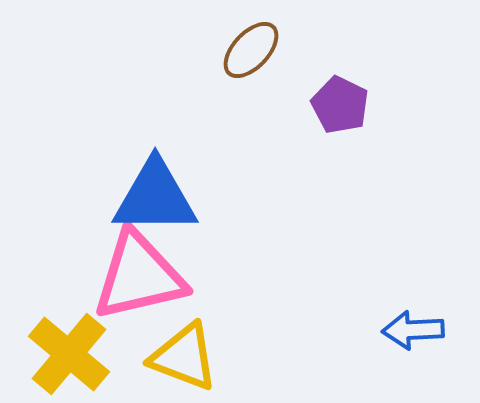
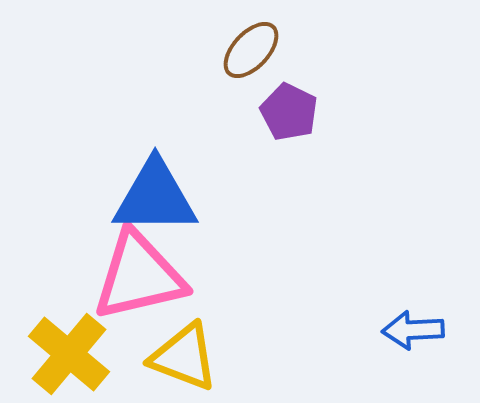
purple pentagon: moved 51 px left, 7 px down
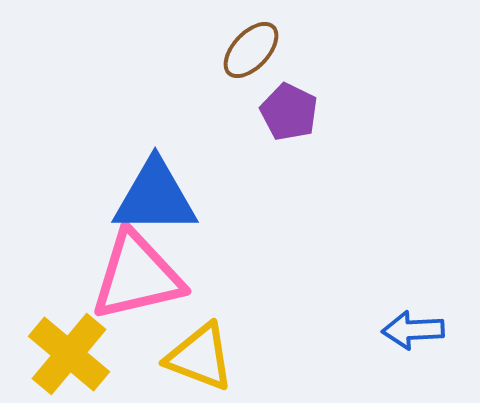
pink triangle: moved 2 px left
yellow triangle: moved 16 px right
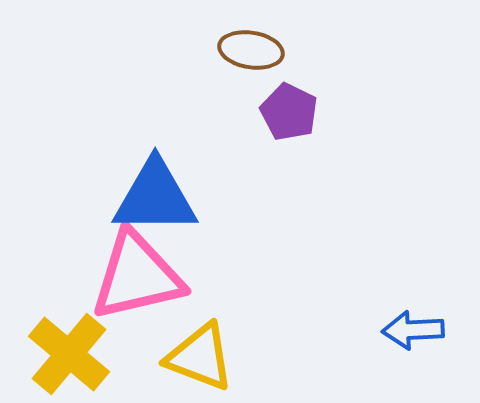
brown ellipse: rotated 56 degrees clockwise
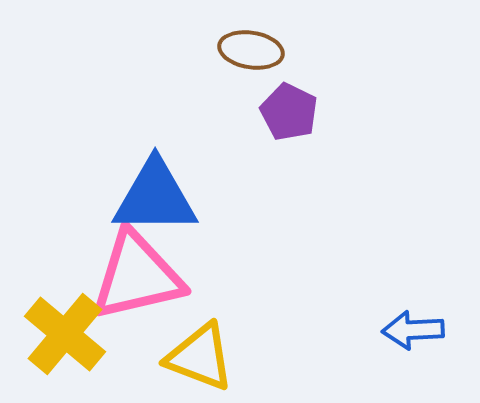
yellow cross: moved 4 px left, 20 px up
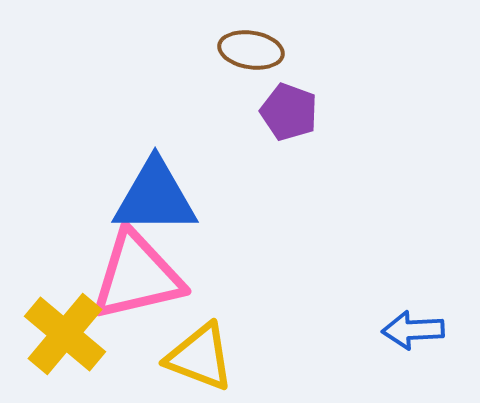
purple pentagon: rotated 6 degrees counterclockwise
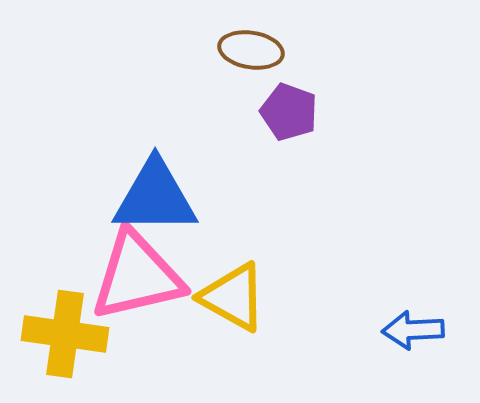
yellow cross: rotated 32 degrees counterclockwise
yellow triangle: moved 33 px right, 60 px up; rotated 8 degrees clockwise
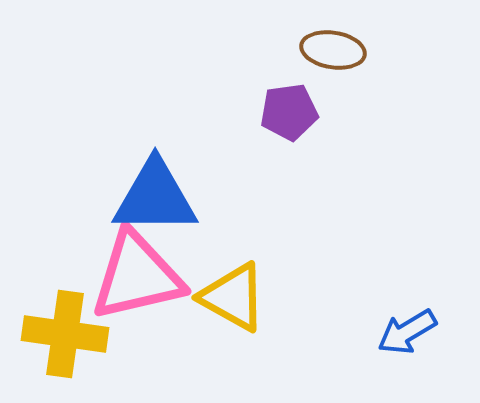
brown ellipse: moved 82 px right
purple pentagon: rotated 28 degrees counterclockwise
blue arrow: moved 6 px left, 2 px down; rotated 28 degrees counterclockwise
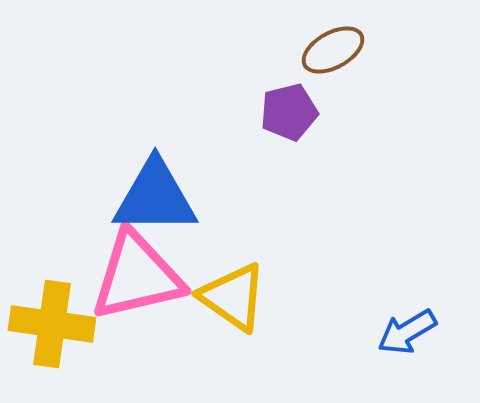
brown ellipse: rotated 38 degrees counterclockwise
purple pentagon: rotated 6 degrees counterclockwise
yellow triangle: rotated 6 degrees clockwise
yellow cross: moved 13 px left, 10 px up
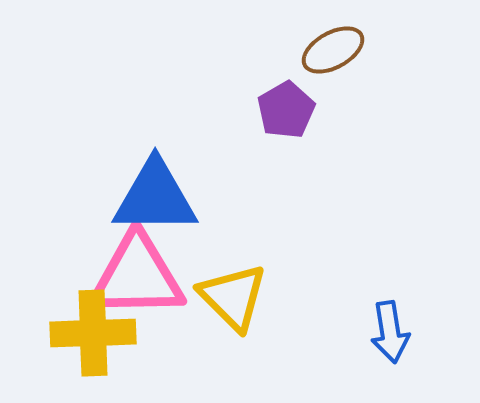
purple pentagon: moved 3 px left, 2 px up; rotated 16 degrees counterclockwise
pink triangle: rotated 12 degrees clockwise
yellow triangle: rotated 10 degrees clockwise
yellow cross: moved 41 px right, 9 px down; rotated 10 degrees counterclockwise
blue arrow: moved 17 px left; rotated 68 degrees counterclockwise
